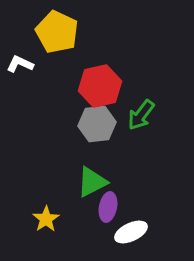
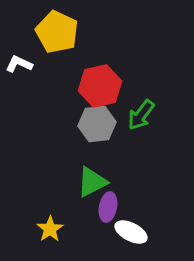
white L-shape: moved 1 px left
yellow star: moved 4 px right, 10 px down
white ellipse: rotated 52 degrees clockwise
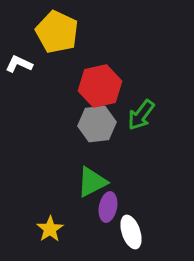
white ellipse: rotated 44 degrees clockwise
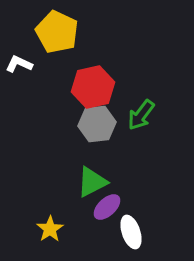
red hexagon: moved 7 px left, 1 px down
purple ellipse: moved 1 px left; rotated 36 degrees clockwise
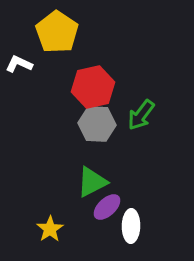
yellow pentagon: rotated 9 degrees clockwise
gray hexagon: rotated 9 degrees clockwise
white ellipse: moved 6 px up; rotated 20 degrees clockwise
